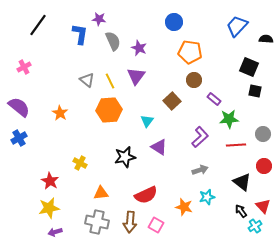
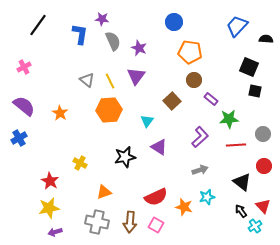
purple star at (99, 19): moved 3 px right
purple rectangle at (214, 99): moved 3 px left
purple semicircle at (19, 107): moved 5 px right, 1 px up
orange triangle at (101, 193): moved 3 px right, 1 px up; rotated 14 degrees counterclockwise
red semicircle at (146, 195): moved 10 px right, 2 px down
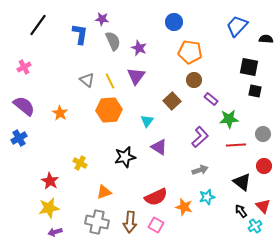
black square at (249, 67): rotated 12 degrees counterclockwise
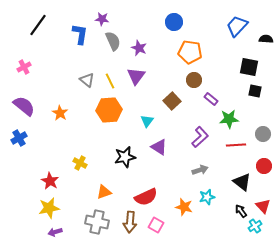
red semicircle at (156, 197): moved 10 px left
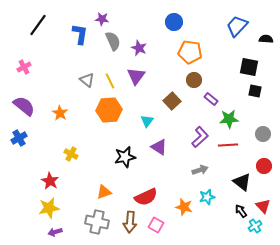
red line at (236, 145): moved 8 px left
yellow cross at (80, 163): moved 9 px left, 9 px up
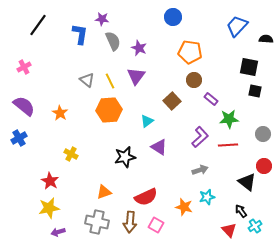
blue circle at (174, 22): moved 1 px left, 5 px up
cyan triangle at (147, 121): rotated 16 degrees clockwise
black triangle at (242, 182): moved 5 px right
red triangle at (263, 206): moved 34 px left, 24 px down
purple arrow at (55, 232): moved 3 px right
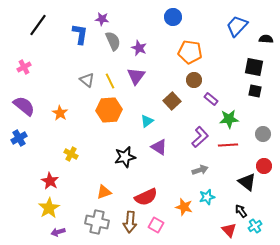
black square at (249, 67): moved 5 px right
yellow star at (49, 208): rotated 20 degrees counterclockwise
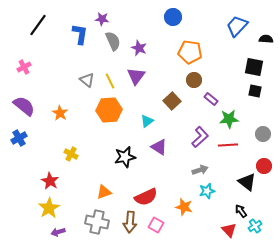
cyan star at (207, 197): moved 6 px up
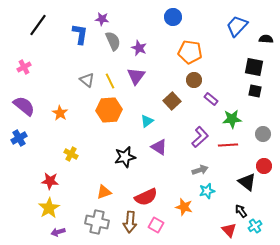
green star at (229, 119): moved 3 px right
red star at (50, 181): rotated 24 degrees counterclockwise
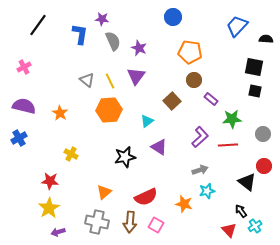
purple semicircle at (24, 106): rotated 25 degrees counterclockwise
orange triangle at (104, 192): rotated 21 degrees counterclockwise
orange star at (184, 207): moved 3 px up
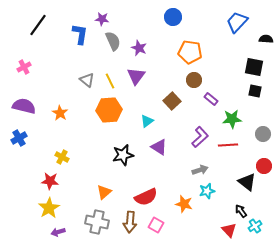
blue trapezoid at (237, 26): moved 4 px up
yellow cross at (71, 154): moved 9 px left, 3 px down
black star at (125, 157): moved 2 px left, 2 px up
